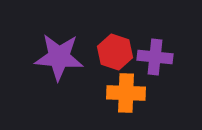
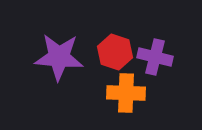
purple cross: rotated 8 degrees clockwise
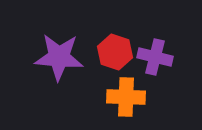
orange cross: moved 4 px down
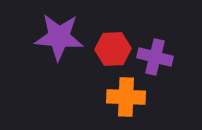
red hexagon: moved 2 px left, 3 px up; rotated 20 degrees counterclockwise
purple star: moved 20 px up
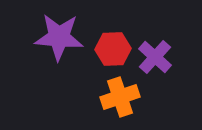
purple cross: rotated 28 degrees clockwise
orange cross: moved 6 px left; rotated 21 degrees counterclockwise
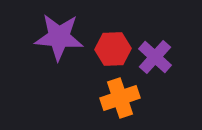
orange cross: moved 1 px down
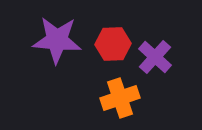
purple star: moved 2 px left, 3 px down
red hexagon: moved 5 px up
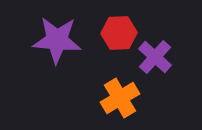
red hexagon: moved 6 px right, 11 px up
orange cross: rotated 12 degrees counterclockwise
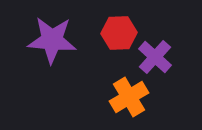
purple star: moved 5 px left
orange cross: moved 9 px right, 1 px up
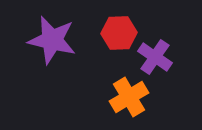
purple star: rotated 9 degrees clockwise
purple cross: rotated 8 degrees counterclockwise
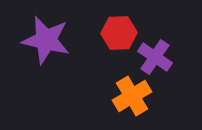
purple star: moved 6 px left
orange cross: moved 3 px right, 1 px up
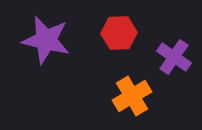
purple cross: moved 19 px right
